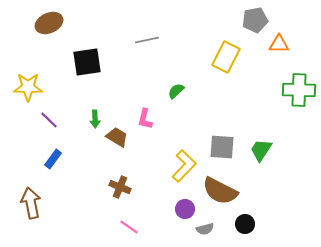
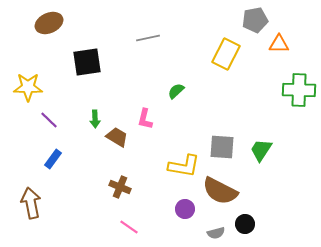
gray line: moved 1 px right, 2 px up
yellow rectangle: moved 3 px up
yellow L-shape: rotated 56 degrees clockwise
gray semicircle: moved 11 px right, 4 px down
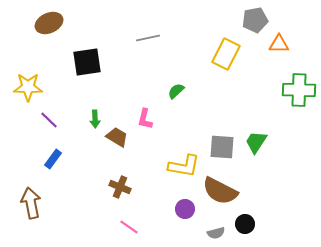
green trapezoid: moved 5 px left, 8 px up
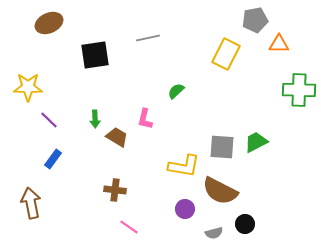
black square: moved 8 px right, 7 px up
green trapezoid: rotated 30 degrees clockwise
brown cross: moved 5 px left, 3 px down; rotated 15 degrees counterclockwise
gray semicircle: moved 2 px left
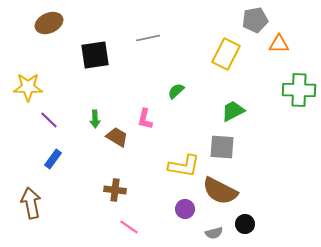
green trapezoid: moved 23 px left, 31 px up
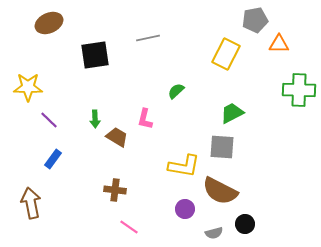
green trapezoid: moved 1 px left, 2 px down
